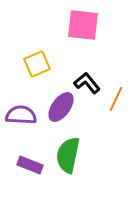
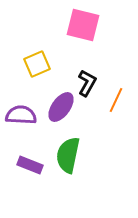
pink square: rotated 8 degrees clockwise
black L-shape: rotated 68 degrees clockwise
orange line: moved 1 px down
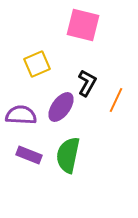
purple rectangle: moved 1 px left, 10 px up
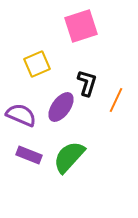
pink square: moved 2 px left, 1 px down; rotated 32 degrees counterclockwise
black L-shape: rotated 12 degrees counterclockwise
purple semicircle: rotated 20 degrees clockwise
green semicircle: moved 1 px right, 2 px down; rotated 30 degrees clockwise
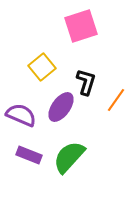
yellow square: moved 5 px right, 3 px down; rotated 16 degrees counterclockwise
black L-shape: moved 1 px left, 1 px up
orange line: rotated 10 degrees clockwise
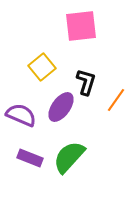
pink square: rotated 12 degrees clockwise
purple rectangle: moved 1 px right, 3 px down
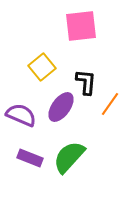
black L-shape: rotated 12 degrees counterclockwise
orange line: moved 6 px left, 4 px down
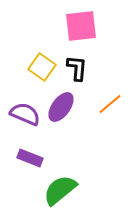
yellow square: rotated 16 degrees counterclockwise
black L-shape: moved 9 px left, 14 px up
orange line: rotated 15 degrees clockwise
purple semicircle: moved 4 px right, 1 px up
green semicircle: moved 9 px left, 33 px down; rotated 9 degrees clockwise
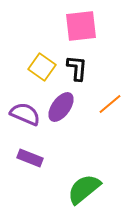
green semicircle: moved 24 px right, 1 px up
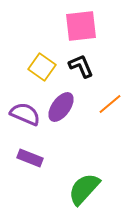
black L-shape: moved 4 px right, 2 px up; rotated 28 degrees counterclockwise
green semicircle: rotated 9 degrees counterclockwise
